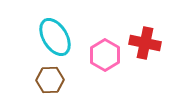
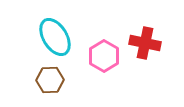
pink hexagon: moved 1 px left, 1 px down
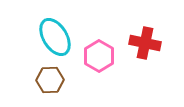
pink hexagon: moved 5 px left
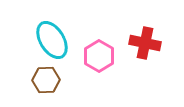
cyan ellipse: moved 3 px left, 3 px down
brown hexagon: moved 4 px left
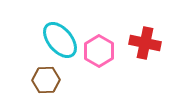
cyan ellipse: moved 8 px right; rotated 9 degrees counterclockwise
pink hexagon: moved 5 px up
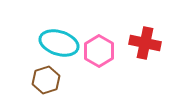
cyan ellipse: moved 1 px left, 3 px down; rotated 33 degrees counterclockwise
brown hexagon: rotated 16 degrees counterclockwise
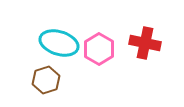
pink hexagon: moved 2 px up
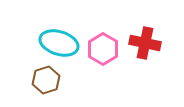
pink hexagon: moved 4 px right
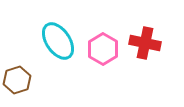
cyan ellipse: moved 1 px left, 2 px up; rotated 39 degrees clockwise
brown hexagon: moved 29 px left
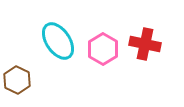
red cross: moved 1 px down
brown hexagon: rotated 16 degrees counterclockwise
